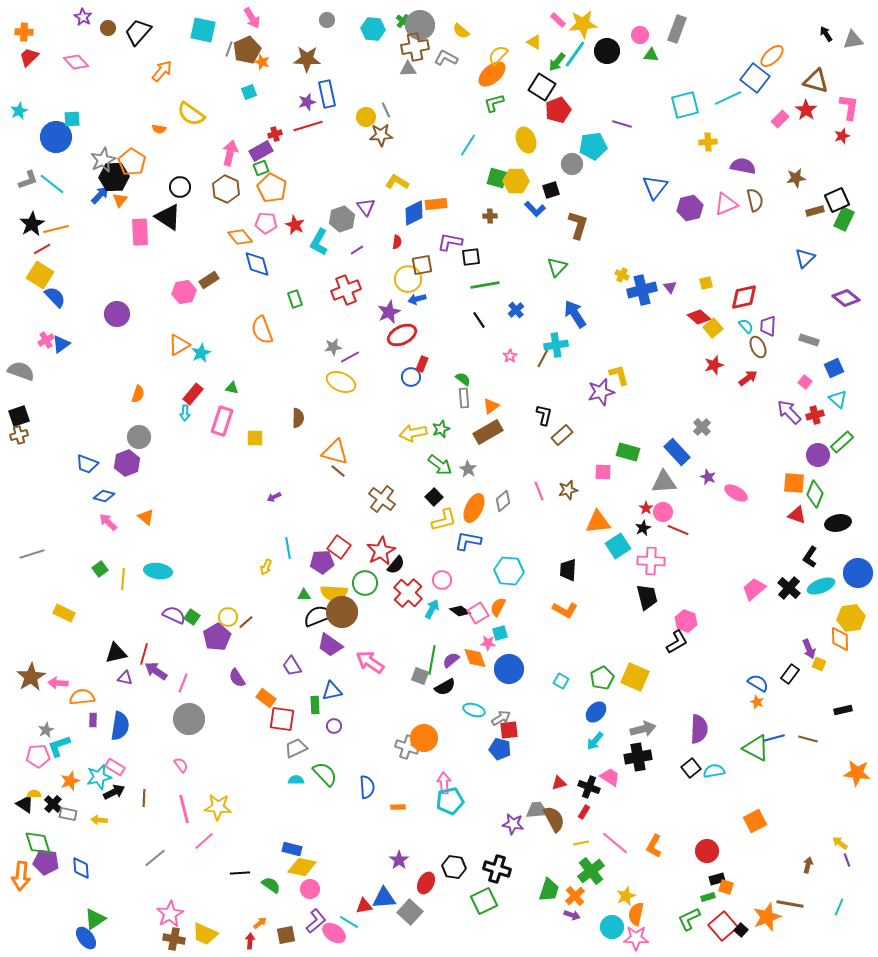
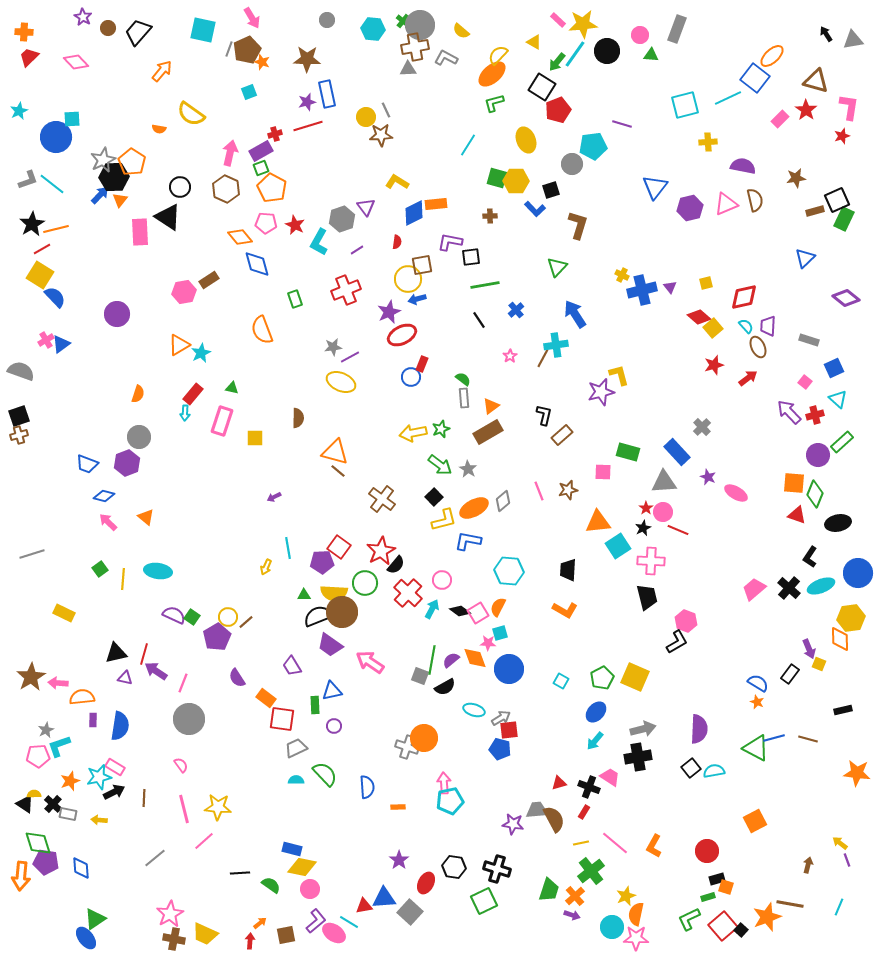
orange ellipse at (474, 508): rotated 36 degrees clockwise
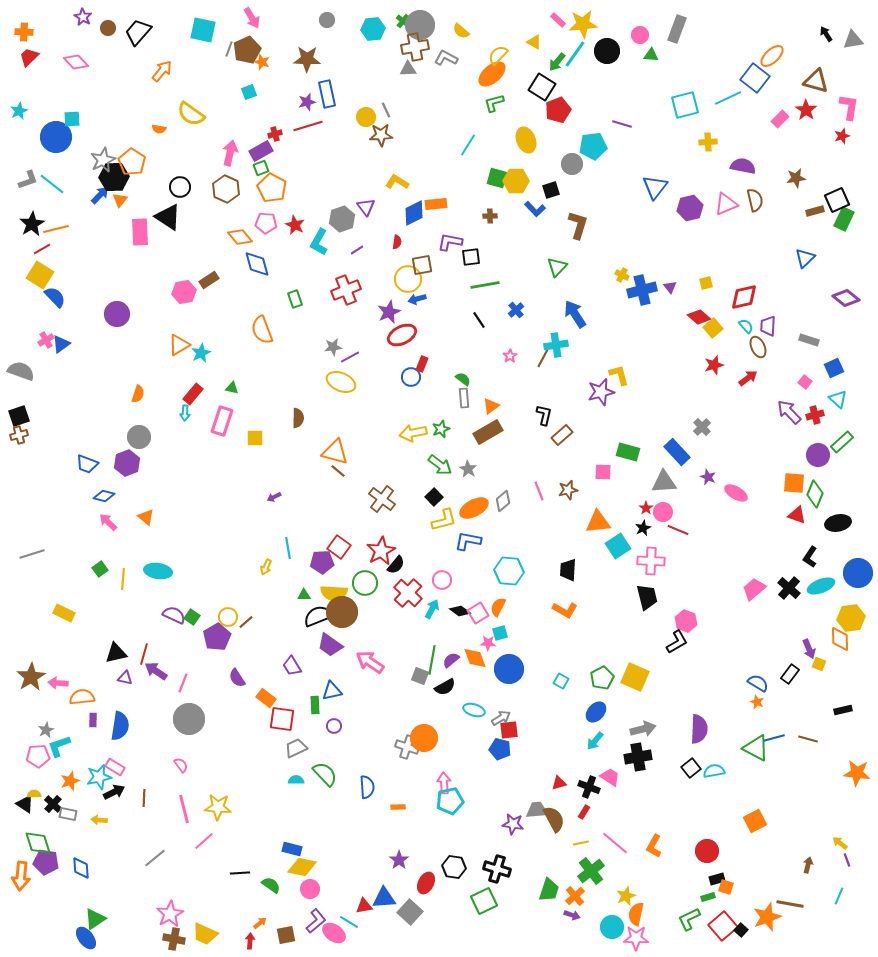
cyan hexagon at (373, 29): rotated 10 degrees counterclockwise
cyan line at (839, 907): moved 11 px up
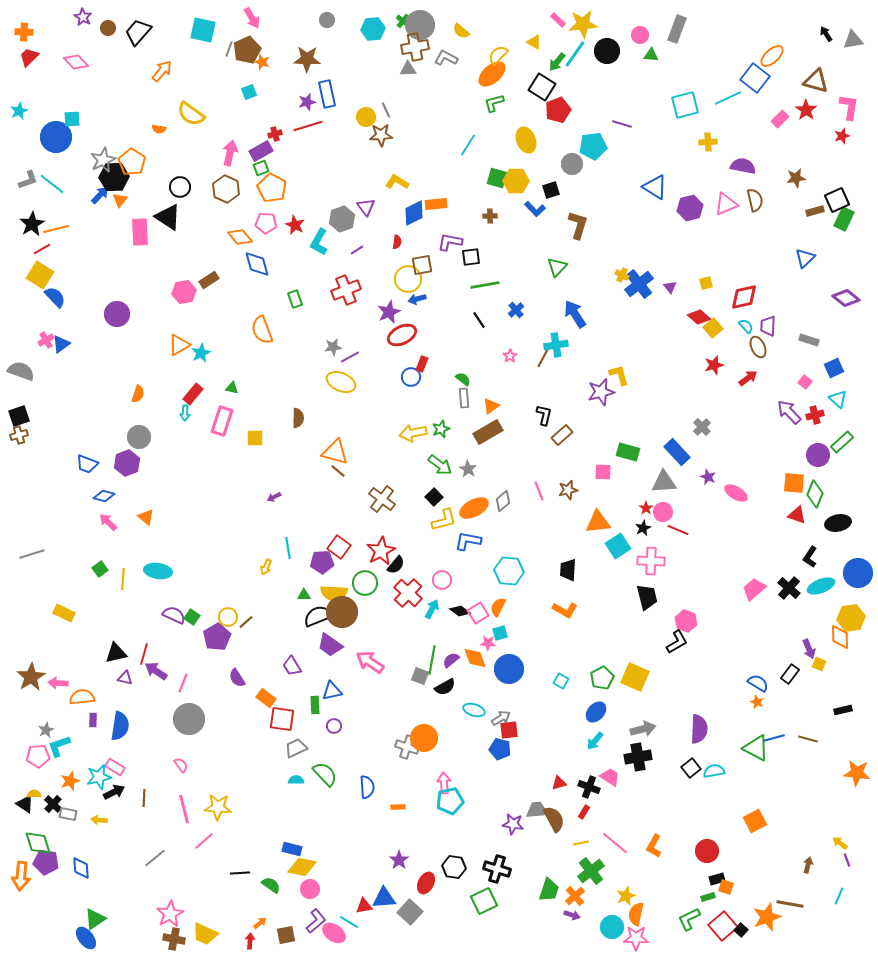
blue triangle at (655, 187): rotated 36 degrees counterclockwise
blue cross at (642, 290): moved 3 px left, 6 px up; rotated 24 degrees counterclockwise
orange diamond at (840, 639): moved 2 px up
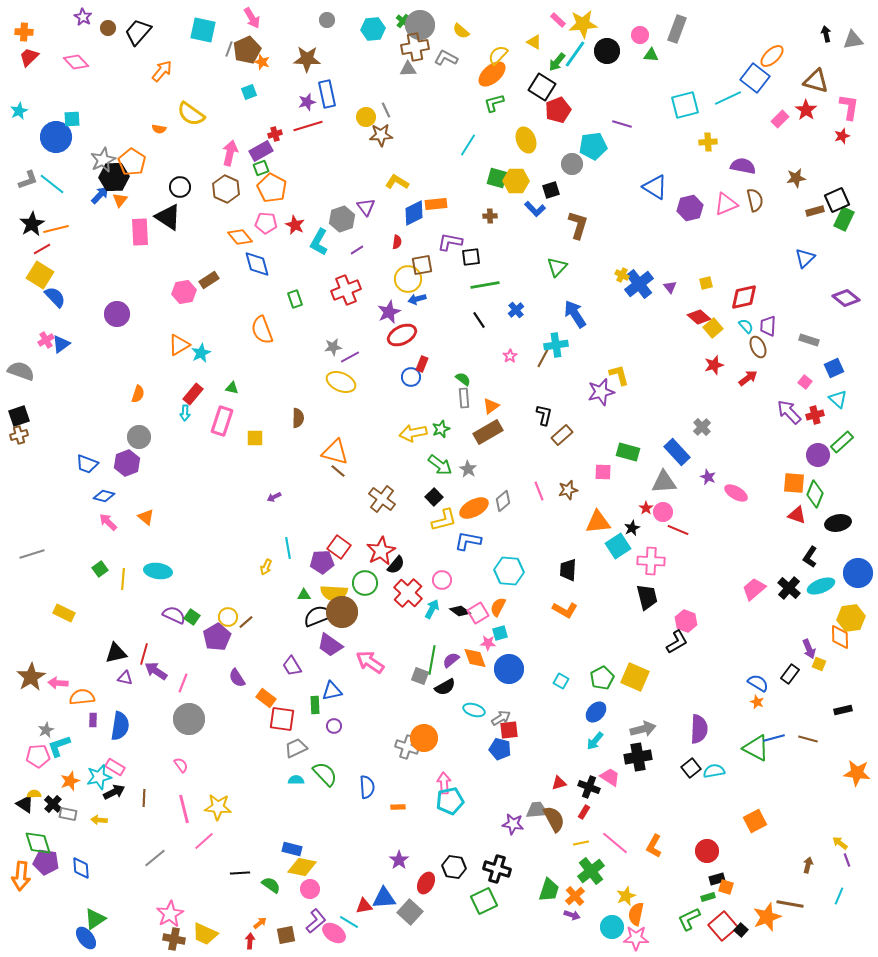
black arrow at (826, 34): rotated 21 degrees clockwise
black star at (643, 528): moved 11 px left
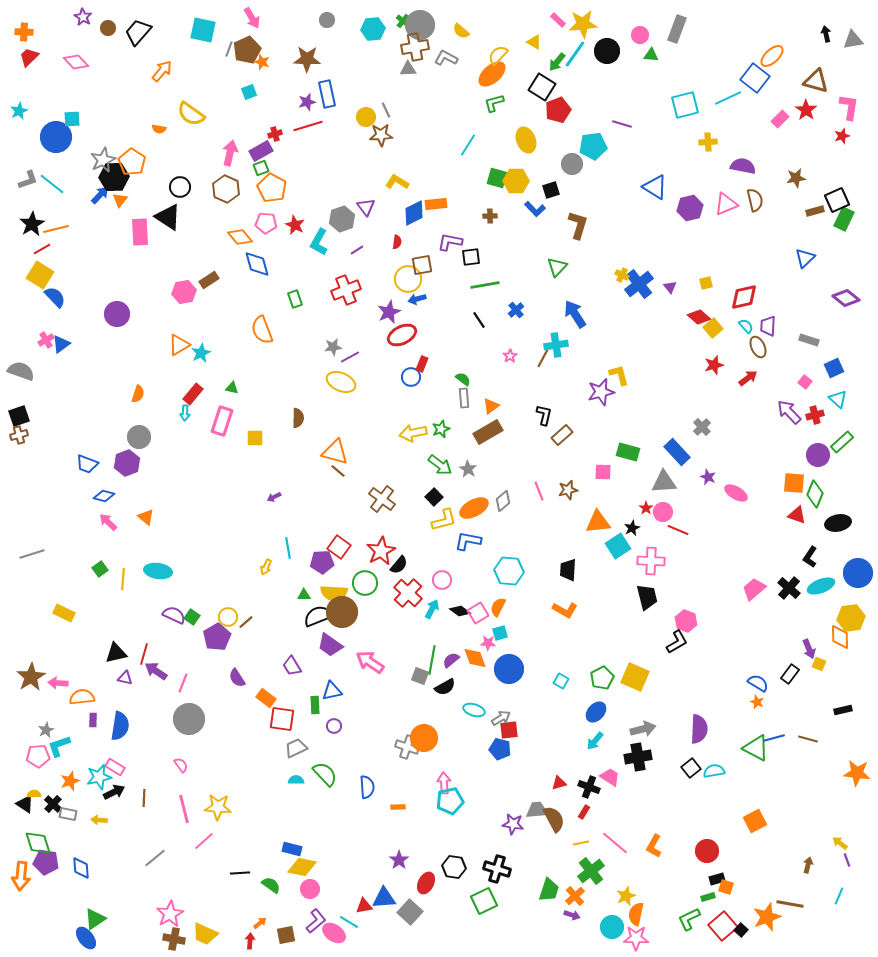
black semicircle at (396, 565): moved 3 px right
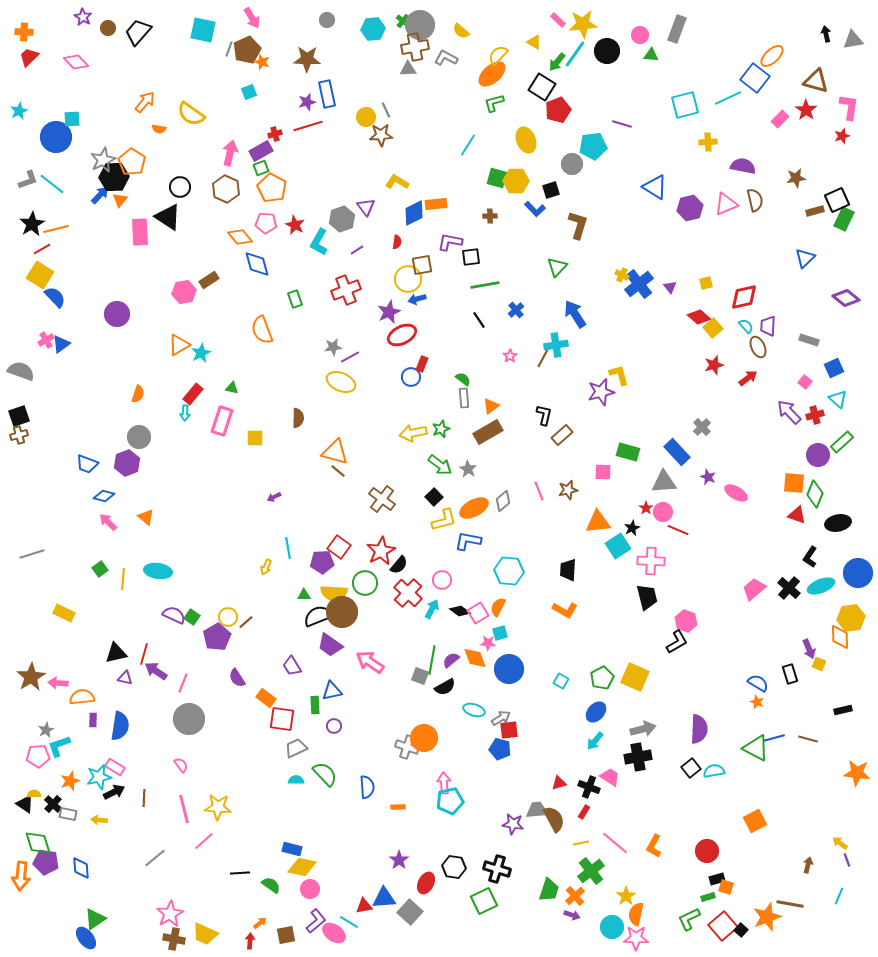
orange arrow at (162, 71): moved 17 px left, 31 px down
black rectangle at (790, 674): rotated 54 degrees counterclockwise
yellow star at (626, 896): rotated 12 degrees counterclockwise
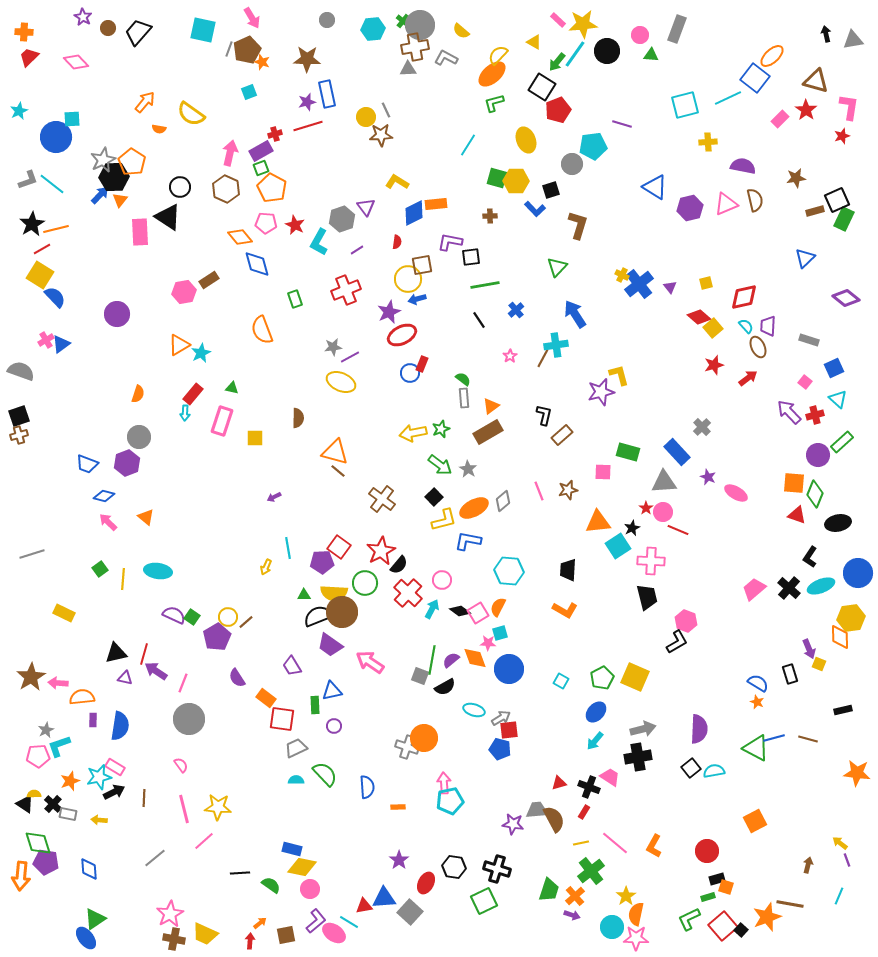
blue circle at (411, 377): moved 1 px left, 4 px up
blue diamond at (81, 868): moved 8 px right, 1 px down
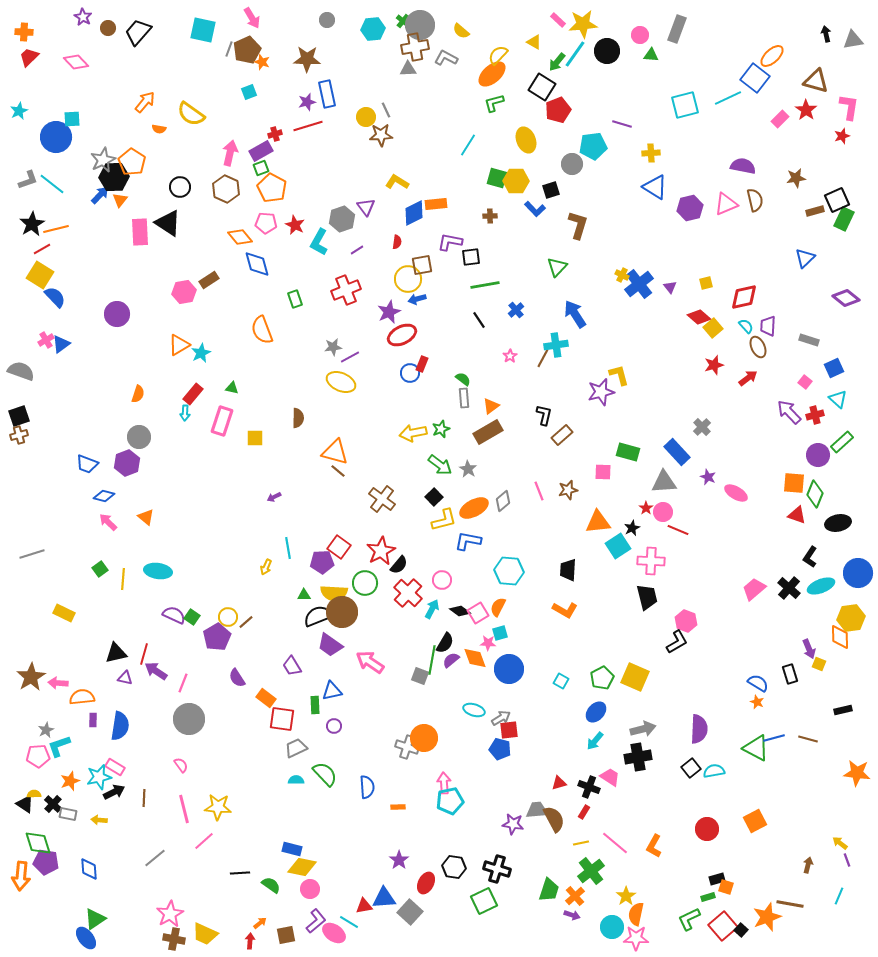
yellow cross at (708, 142): moved 57 px left, 11 px down
black triangle at (168, 217): moved 6 px down
black semicircle at (445, 687): moved 44 px up; rotated 30 degrees counterclockwise
red circle at (707, 851): moved 22 px up
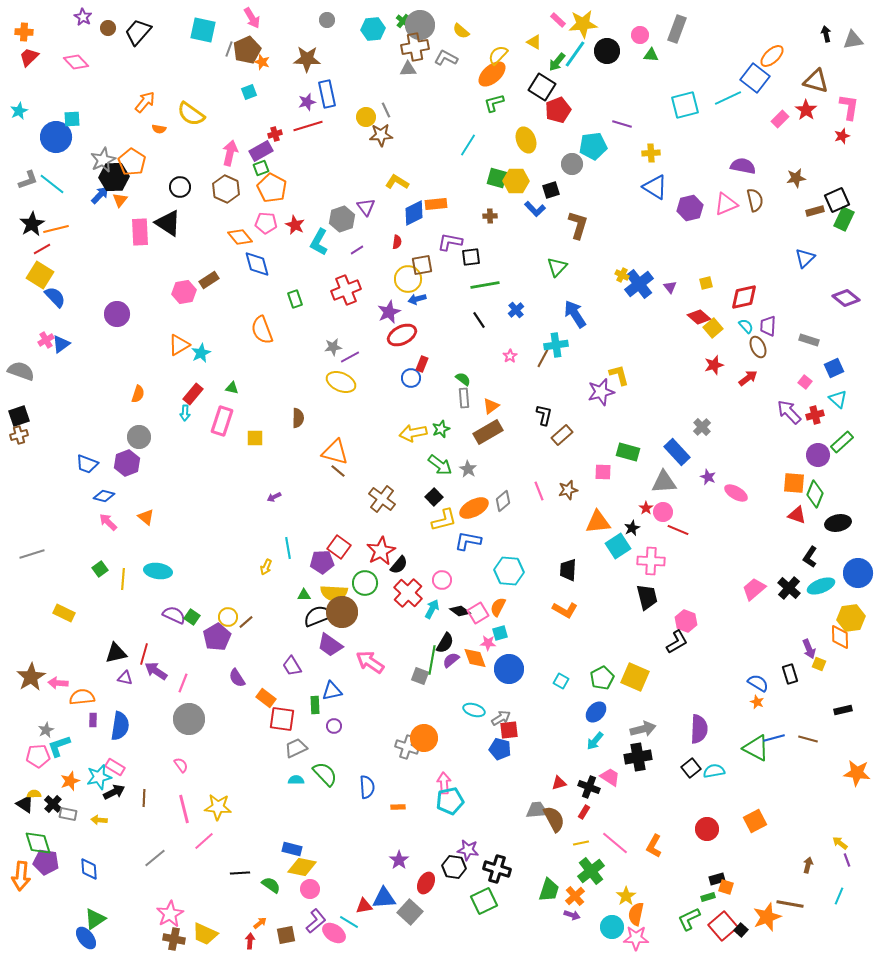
blue circle at (410, 373): moved 1 px right, 5 px down
purple star at (513, 824): moved 45 px left, 26 px down
